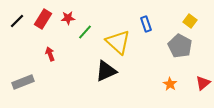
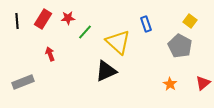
black line: rotated 49 degrees counterclockwise
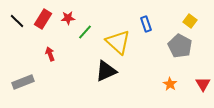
black line: rotated 42 degrees counterclockwise
red triangle: moved 1 px down; rotated 21 degrees counterclockwise
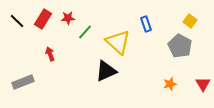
orange star: rotated 24 degrees clockwise
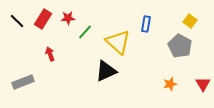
blue rectangle: rotated 28 degrees clockwise
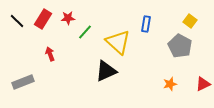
red triangle: rotated 35 degrees clockwise
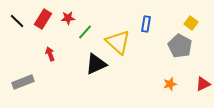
yellow square: moved 1 px right, 2 px down
black triangle: moved 10 px left, 7 px up
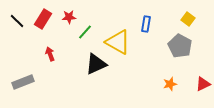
red star: moved 1 px right, 1 px up
yellow square: moved 3 px left, 4 px up
yellow triangle: rotated 12 degrees counterclockwise
